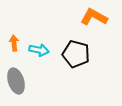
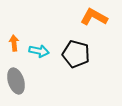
cyan arrow: moved 1 px down
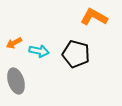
orange arrow: rotated 112 degrees counterclockwise
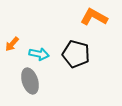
orange arrow: moved 2 px left, 1 px down; rotated 21 degrees counterclockwise
cyan arrow: moved 3 px down
gray ellipse: moved 14 px right
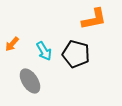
orange L-shape: moved 2 px down; rotated 140 degrees clockwise
cyan arrow: moved 5 px right, 3 px up; rotated 48 degrees clockwise
gray ellipse: rotated 15 degrees counterclockwise
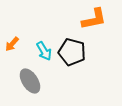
black pentagon: moved 4 px left, 2 px up
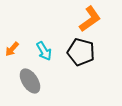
orange L-shape: moved 4 px left; rotated 24 degrees counterclockwise
orange arrow: moved 5 px down
black pentagon: moved 9 px right
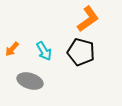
orange L-shape: moved 2 px left
gray ellipse: rotated 40 degrees counterclockwise
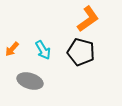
cyan arrow: moved 1 px left, 1 px up
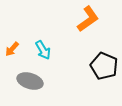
black pentagon: moved 23 px right, 14 px down; rotated 8 degrees clockwise
